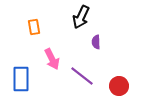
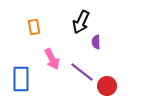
black arrow: moved 5 px down
purple line: moved 4 px up
red circle: moved 12 px left
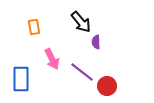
black arrow: rotated 65 degrees counterclockwise
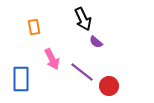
black arrow: moved 2 px right, 3 px up; rotated 15 degrees clockwise
purple semicircle: rotated 48 degrees counterclockwise
red circle: moved 2 px right
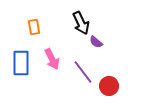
black arrow: moved 2 px left, 4 px down
purple line: moved 1 px right; rotated 15 degrees clockwise
blue rectangle: moved 16 px up
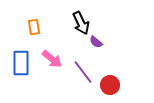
pink arrow: rotated 25 degrees counterclockwise
red circle: moved 1 px right, 1 px up
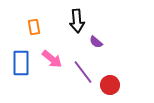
black arrow: moved 4 px left, 2 px up; rotated 20 degrees clockwise
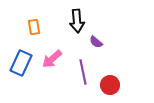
pink arrow: rotated 100 degrees clockwise
blue rectangle: rotated 25 degrees clockwise
purple line: rotated 25 degrees clockwise
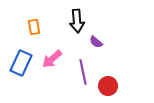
red circle: moved 2 px left, 1 px down
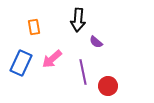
black arrow: moved 1 px right, 1 px up; rotated 10 degrees clockwise
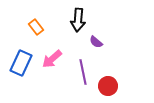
orange rectangle: moved 2 px right; rotated 28 degrees counterclockwise
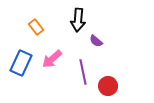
purple semicircle: moved 1 px up
